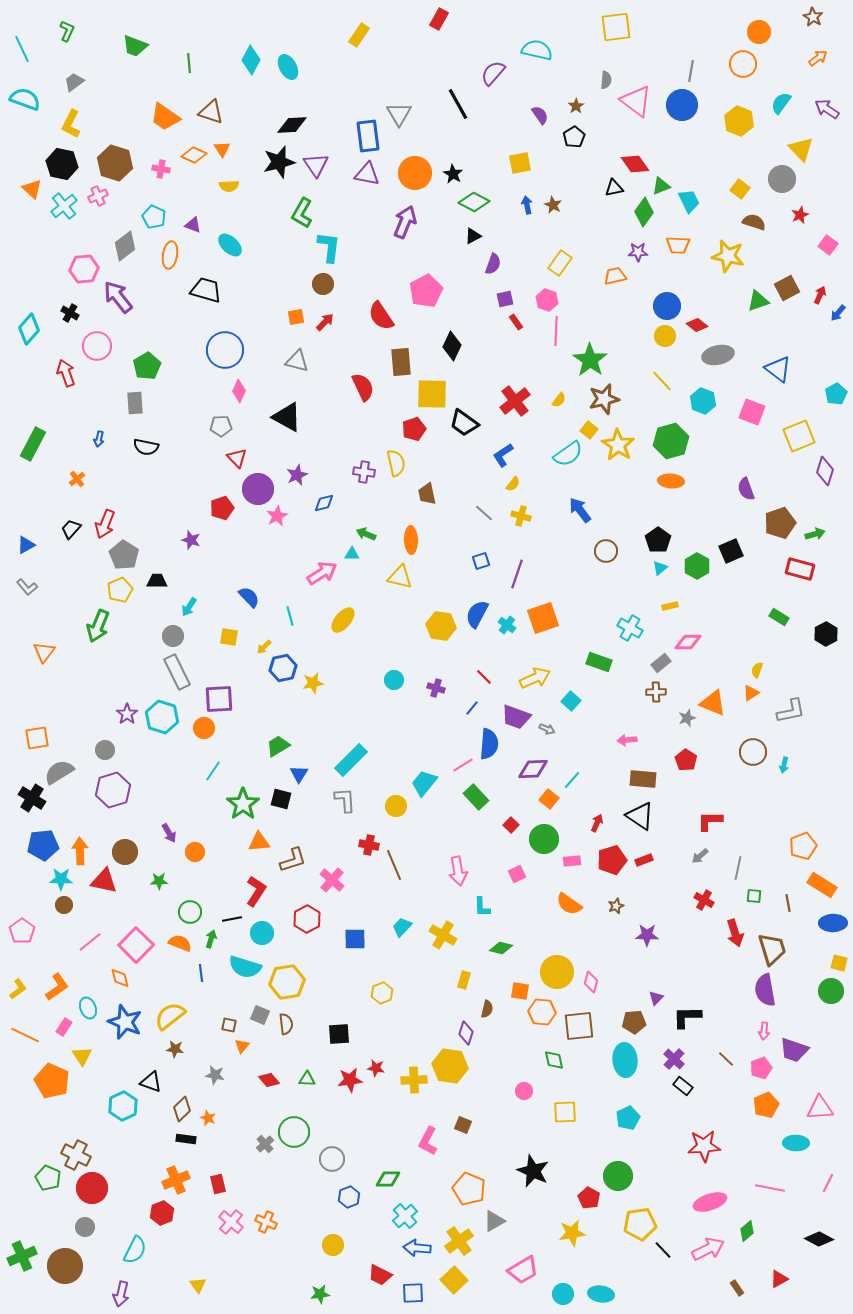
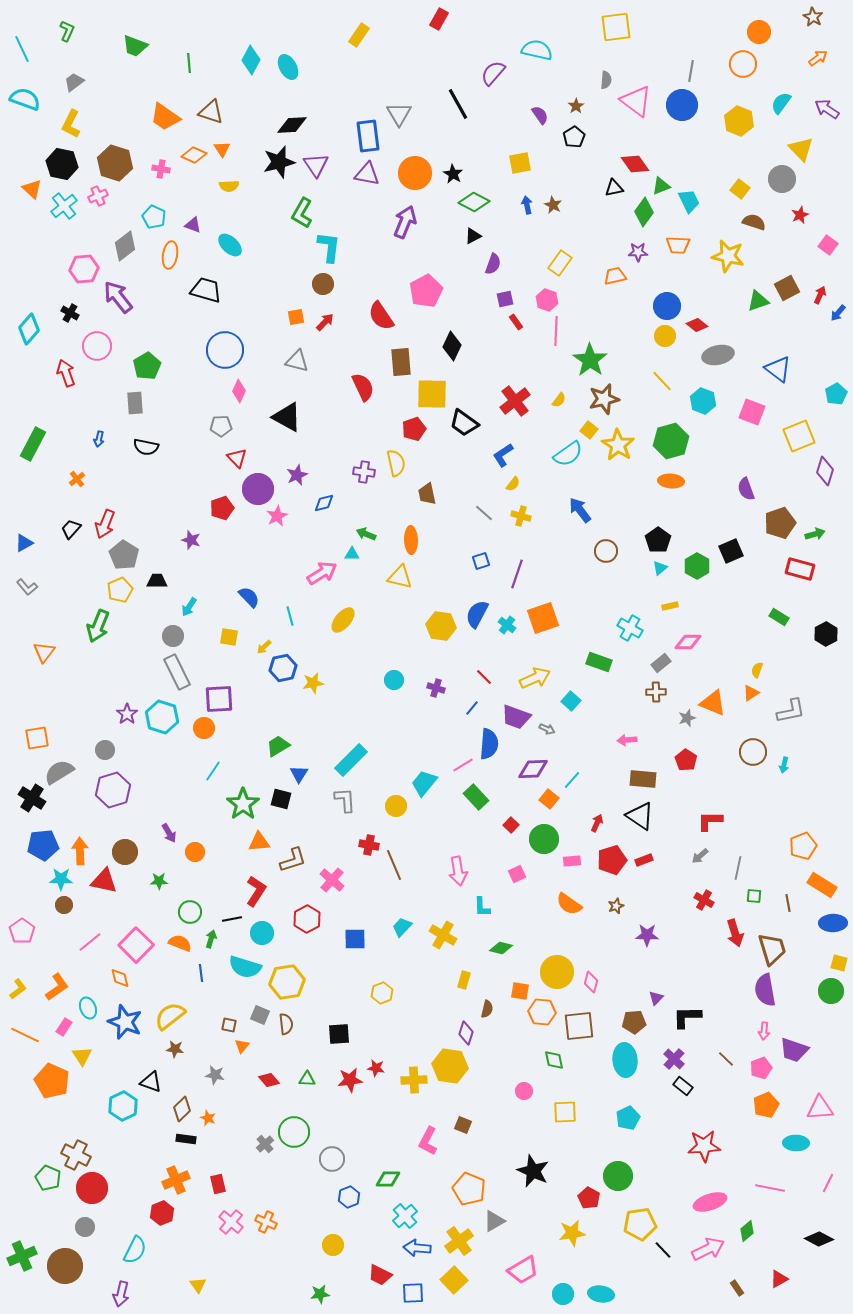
blue triangle at (26, 545): moved 2 px left, 2 px up
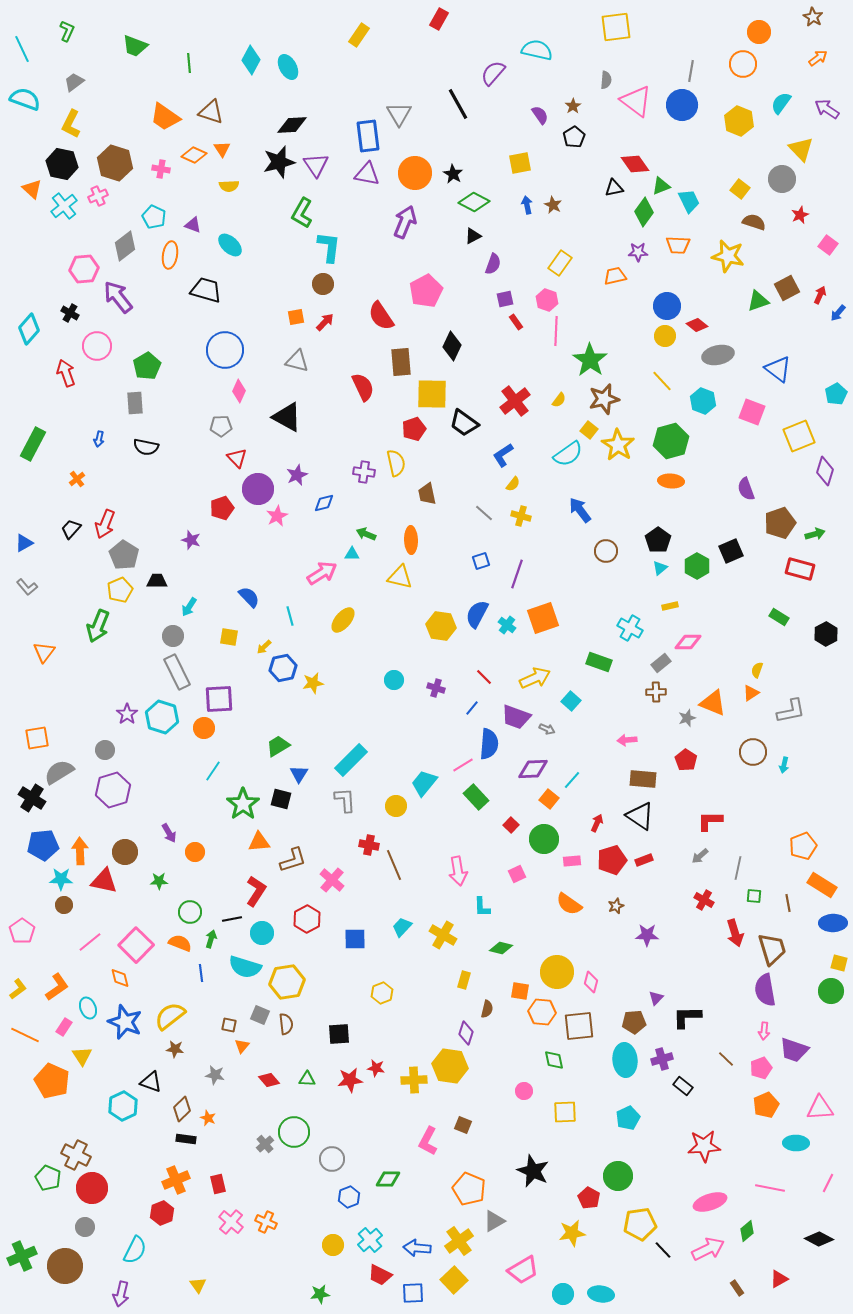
brown star at (576, 106): moved 3 px left
purple cross at (674, 1059): moved 12 px left; rotated 30 degrees clockwise
cyan cross at (405, 1216): moved 35 px left, 24 px down
